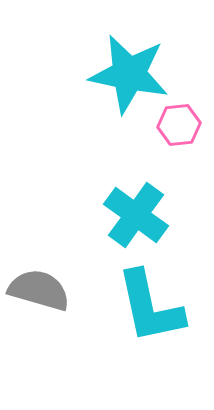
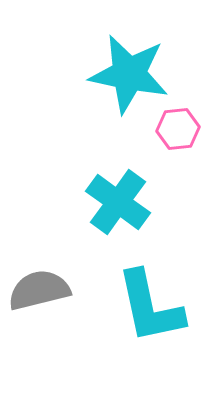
pink hexagon: moved 1 px left, 4 px down
cyan cross: moved 18 px left, 13 px up
gray semicircle: rotated 30 degrees counterclockwise
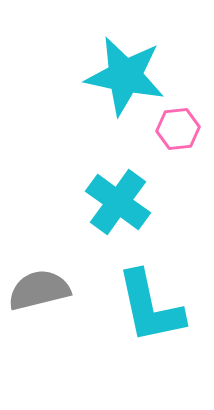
cyan star: moved 4 px left, 2 px down
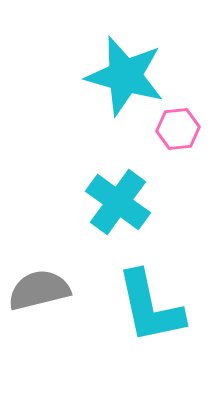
cyan star: rotated 4 degrees clockwise
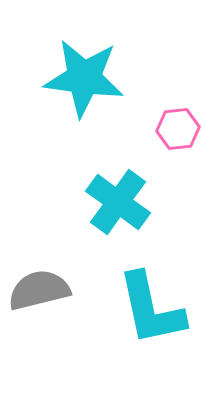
cyan star: moved 41 px left, 2 px down; rotated 8 degrees counterclockwise
cyan L-shape: moved 1 px right, 2 px down
